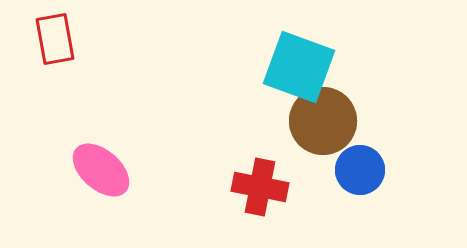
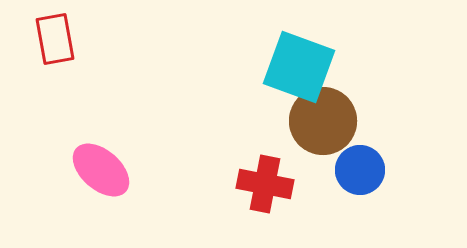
red cross: moved 5 px right, 3 px up
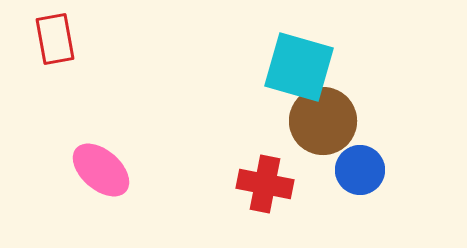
cyan square: rotated 4 degrees counterclockwise
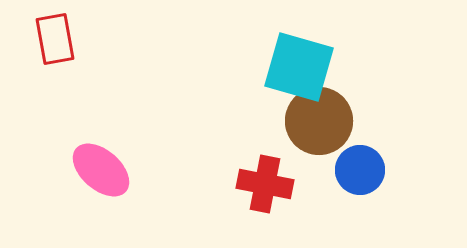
brown circle: moved 4 px left
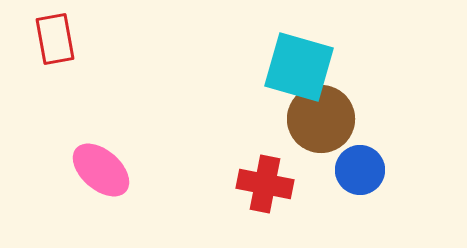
brown circle: moved 2 px right, 2 px up
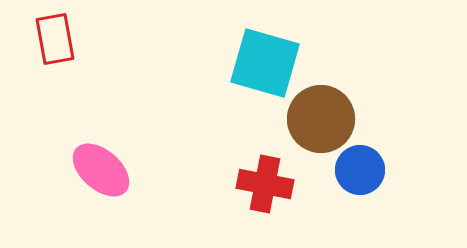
cyan square: moved 34 px left, 4 px up
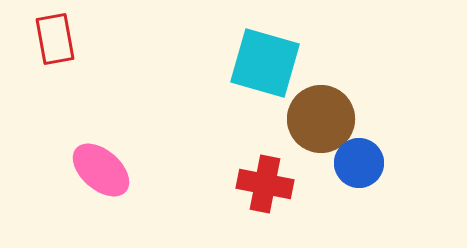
blue circle: moved 1 px left, 7 px up
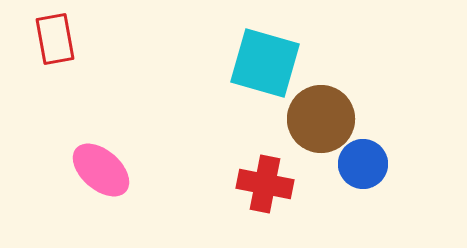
blue circle: moved 4 px right, 1 px down
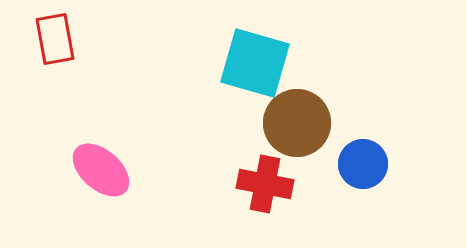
cyan square: moved 10 px left
brown circle: moved 24 px left, 4 px down
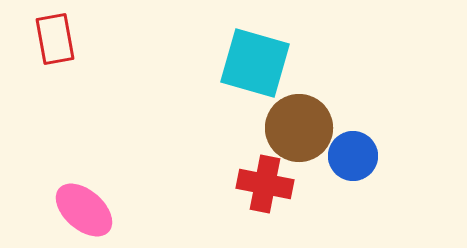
brown circle: moved 2 px right, 5 px down
blue circle: moved 10 px left, 8 px up
pink ellipse: moved 17 px left, 40 px down
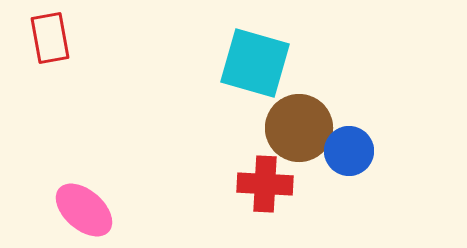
red rectangle: moved 5 px left, 1 px up
blue circle: moved 4 px left, 5 px up
red cross: rotated 8 degrees counterclockwise
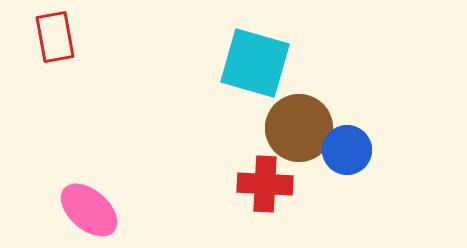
red rectangle: moved 5 px right, 1 px up
blue circle: moved 2 px left, 1 px up
pink ellipse: moved 5 px right
